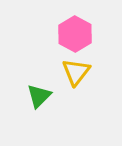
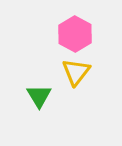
green triangle: rotated 16 degrees counterclockwise
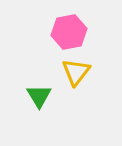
pink hexagon: moved 6 px left, 2 px up; rotated 20 degrees clockwise
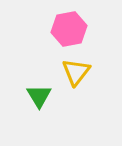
pink hexagon: moved 3 px up
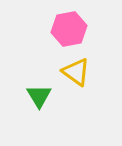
yellow triangle: rotated 32 degrees counterclockwise
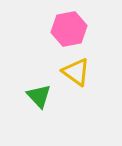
green triangle: rotated 12 degrees counterclockwise
